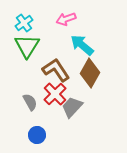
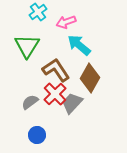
pink arrow: moved 3 px down
cyan cross: moved 14 px right, 11 px up
cyan arrow: moved 3 px left
brown diamond: moved 5 px down
gray semicircle: rotated 96 degrees counterclockwise
gray trapezoid: moved 4 px up
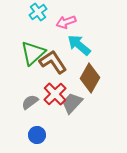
green triangle: moved 6 px right, 7 px down; rotated 16 degrees clockwise
brown L-shape: moved 3 px left, 8 px up
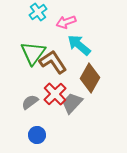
green triangle: rotated 12 degrees counterclockwise
